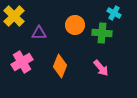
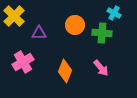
pink cross: moved 1 px right
orange diamond: moved 5 px right, 5 px down
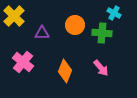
purple triangle: moved 3 px right
pink cross: rotated 20 degrees counterclockwise
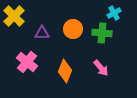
cyan cross: rotated 32 degrees clockwise
orange circle: moved 2 px left, 4 px down
pink cross: moved 4 px right
